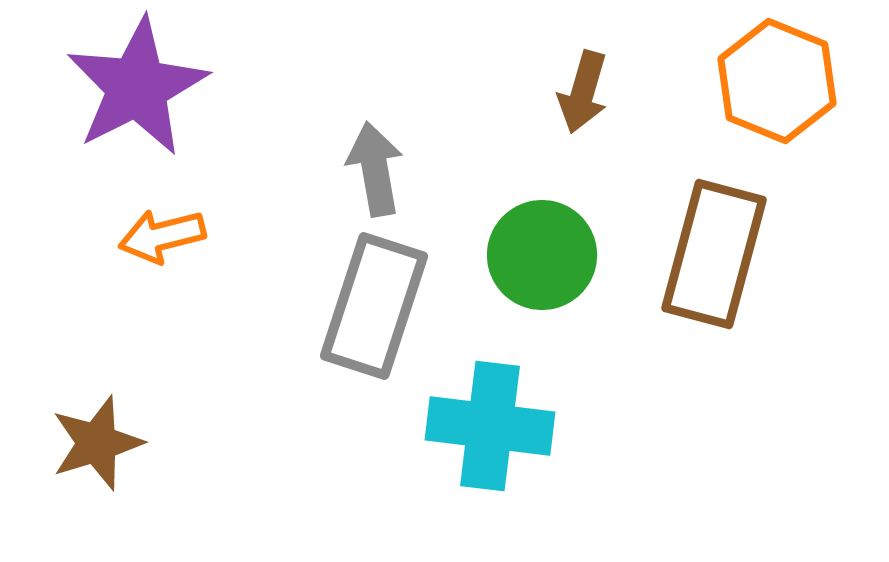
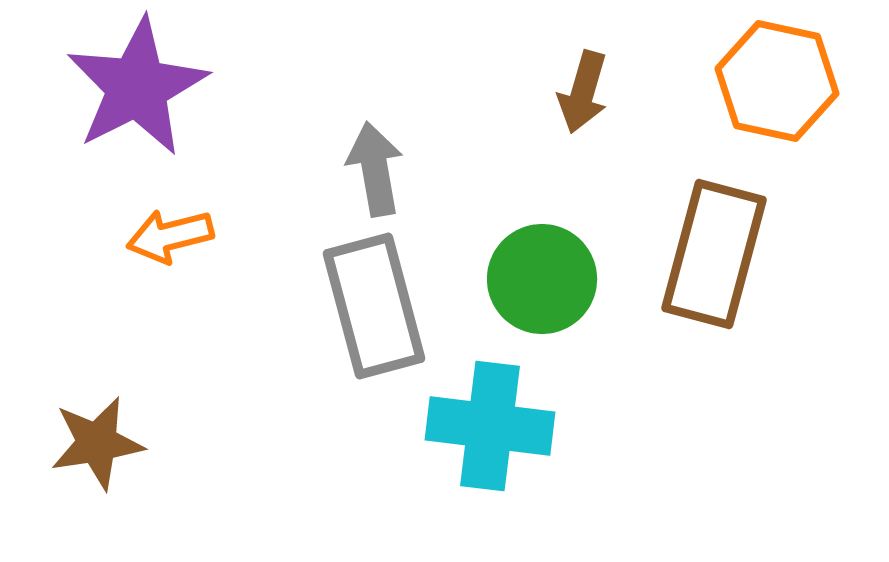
orange hexagon: rotated 10 degrees counterclockwise
orange arrow: moved 8 px right
green circle: moved 24 px down
gray rectangle: rotated 33 degrees counterclockwise
brown star: rotated 8 degrees clockwise
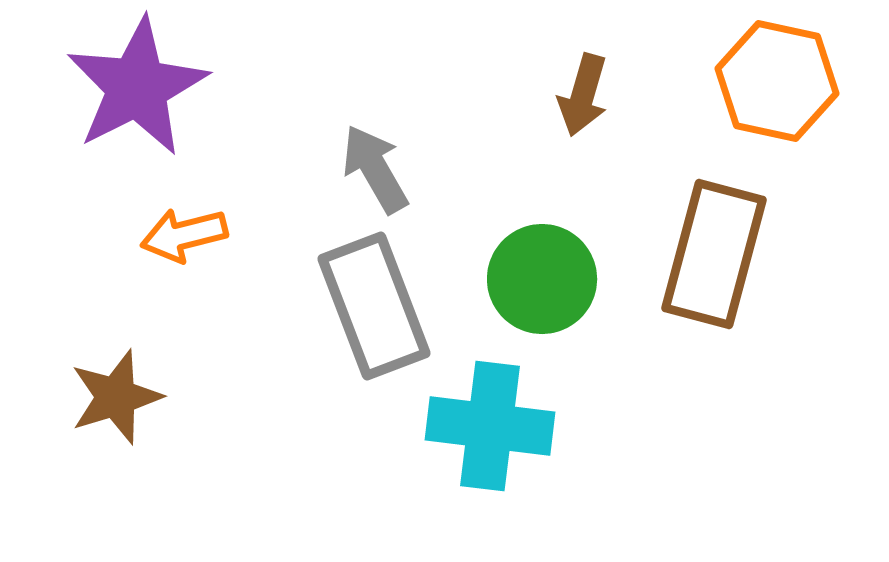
brown arrow: moved 3 px down
gray arrow: rotated 20 degrees counterclockwise
orange arrow: moved 14 px right, 1 px up
gray rectangle: rotated 6 degrees counterclockwise
brown star: moved 19 px right, 46 px up; rotated 8 degrees counterclockwise
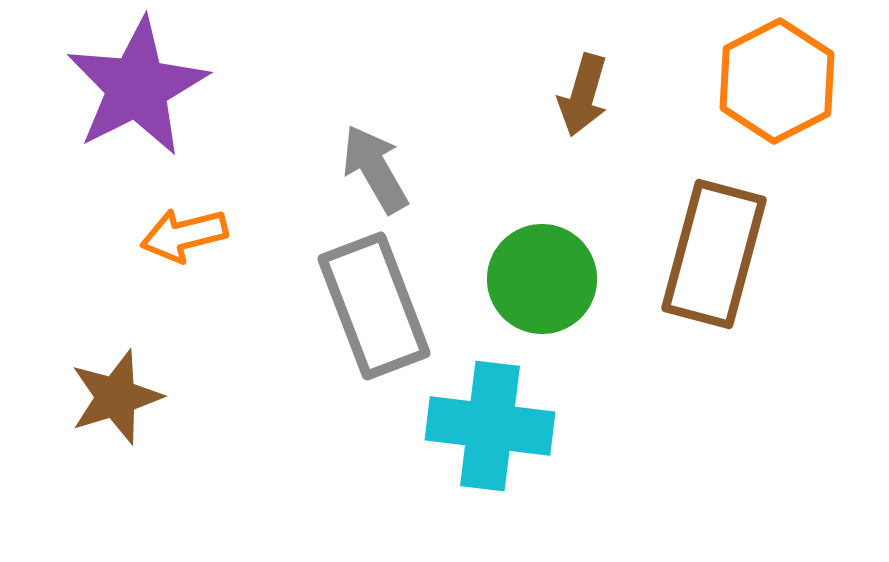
orange hexagon: rotated 21 degrees clockwise
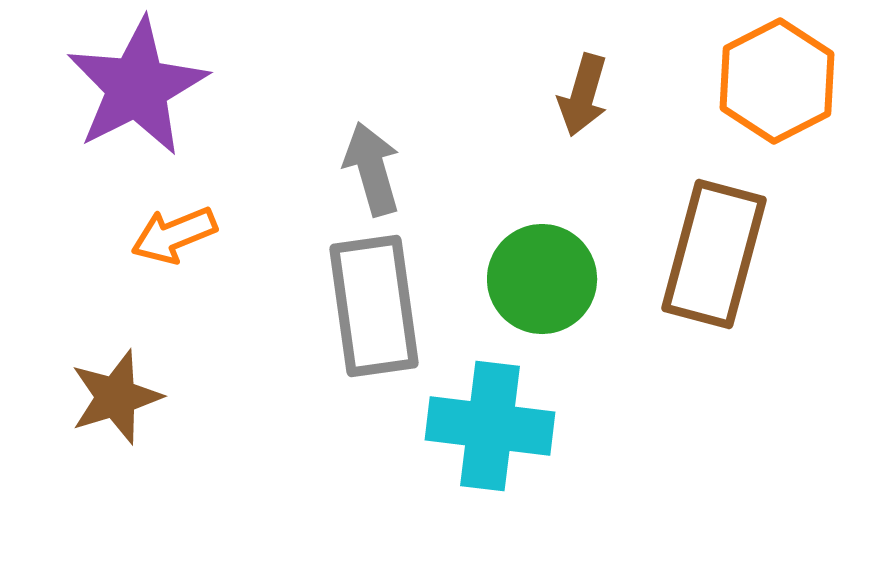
gray arrow: moved 3 px left; rotated 14 degrees clockwise
orange arrow: moved 10 px left; rotated 8 degrees counterclockwise
gray rectangle: rotated 13 degrees clockwise
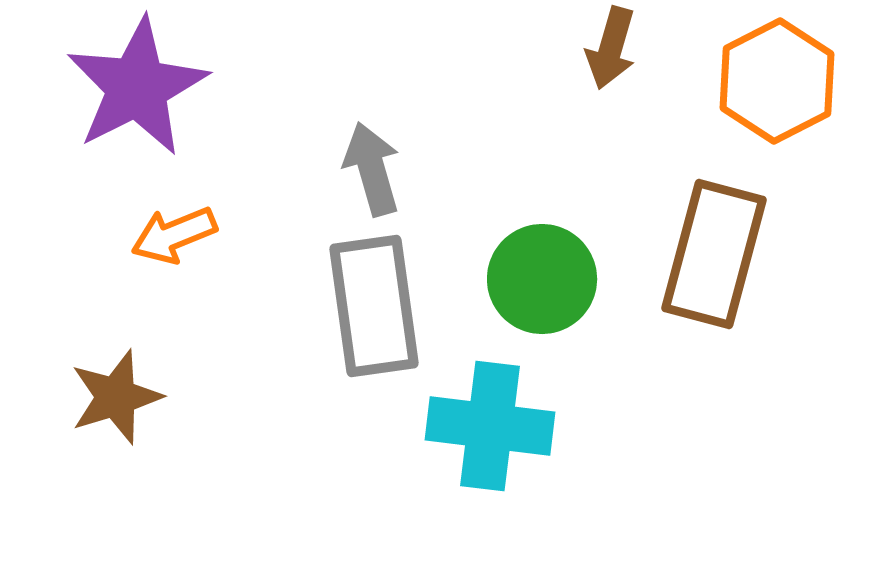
brown arrow: moved 28 px right, 47 px up
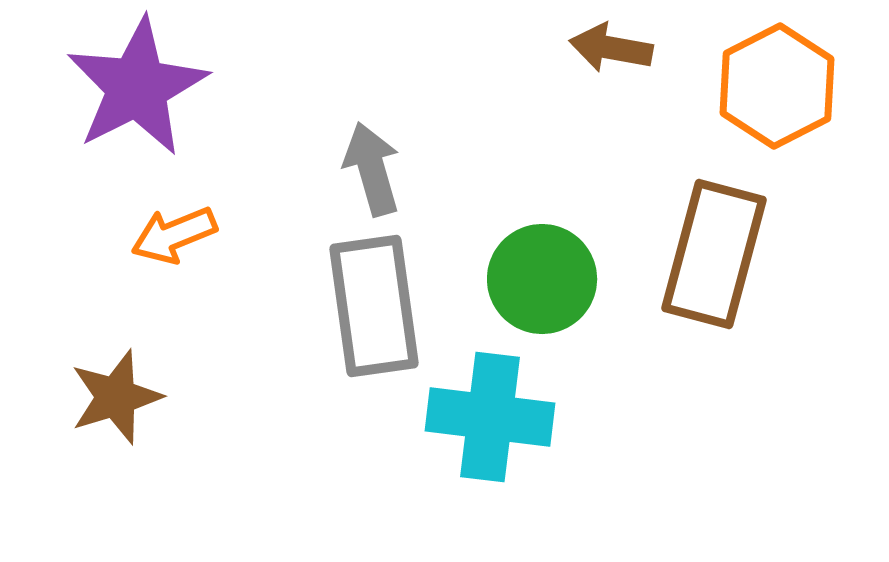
brown arrow: rotated 84 degrees clockwise
orange hexagon: moved 5 px down
cyan cross: moved 9 px up
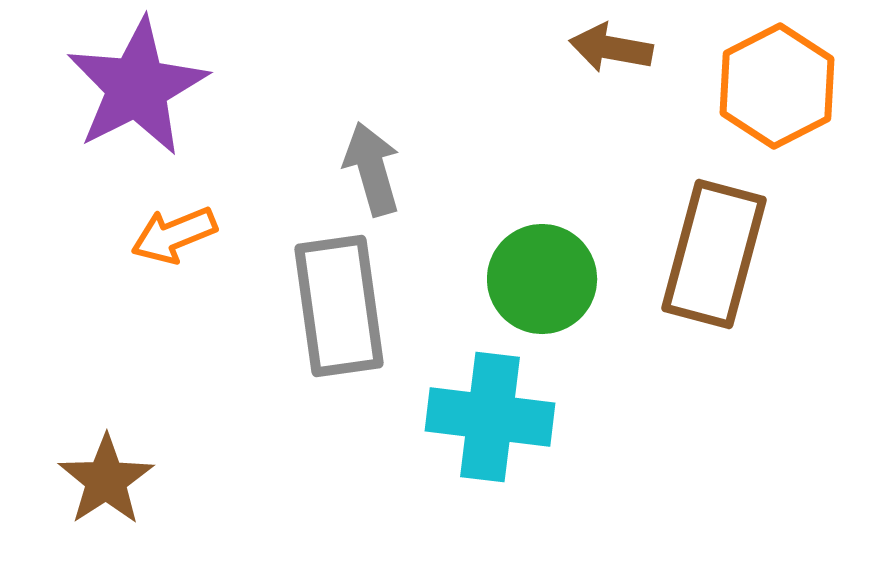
gray rectangle: moved 35 px left
brown star: moved 10 px left, 83 px down; rotated 16 degrees counterclockwise
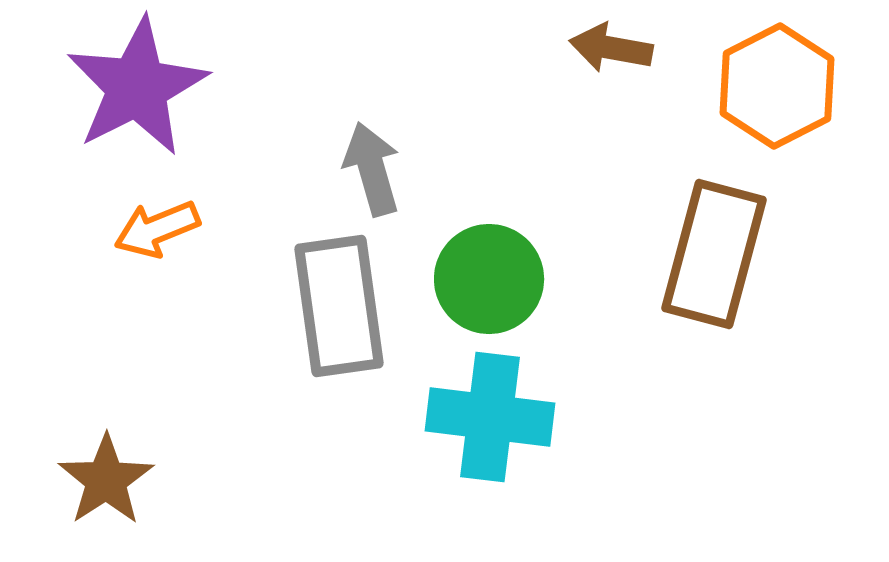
orange arrow: moved 17 px left, 6 px up
green circle: moved 53 px left
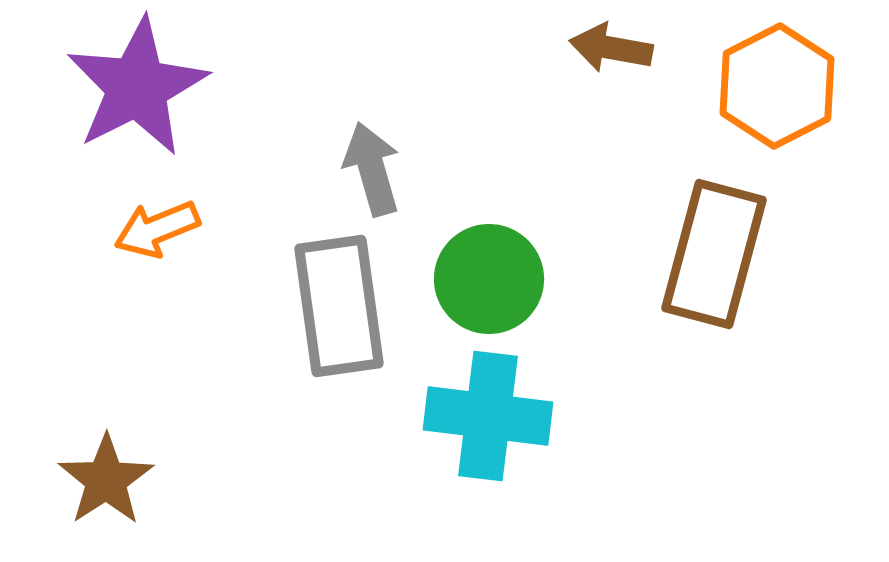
cyan cross: moved 2 px left, 1 px up
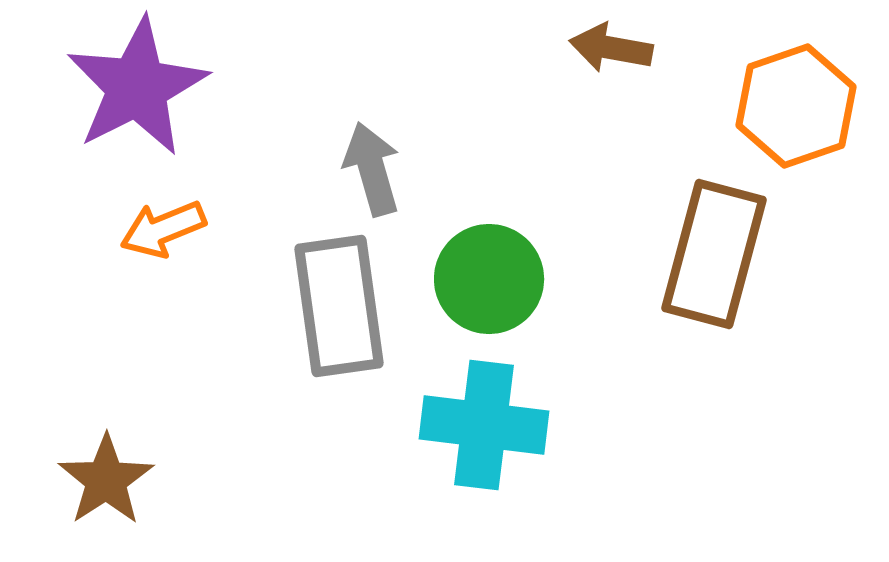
orange hexagon: moved 19 px right, 20 px down; rotated 8 degrees clockwise
orange arrow: moved 6 px right
cyan cross: moved 4 px left, 9 px down
